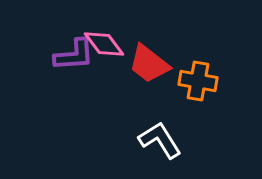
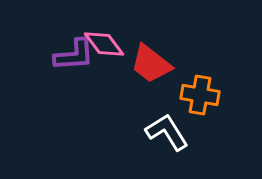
red trapezoid: moved 2 px right
orange cross: moved 2 px right, 14 px down
white L-shape: moved 7 px right, 8 px up
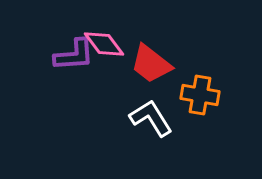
white L-shape: moved 16 px left, 14 px up
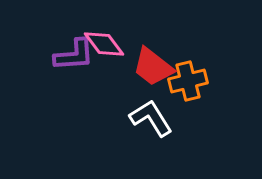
red trapezoid: moved 2 px right, 3 px down
orange cross: moved 12 px left, 14 px up; rotated 24 degrees counterclockwise
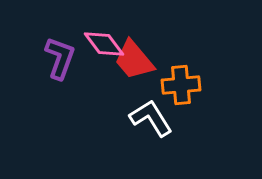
purple L-shape: moved 14 px left, 3 px down; rotated 66 degrees counterclockwise
red trapezoid: moved 19 px left, 7 px up; rotated 12 degrees clockwise
orange cross: moved 7 px left, 4 px down; rotated 9 degrees clockwise
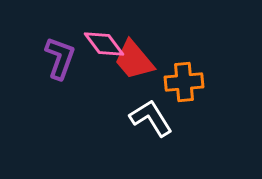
orange cross: moved 3 px right, 3 px up
